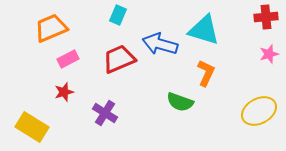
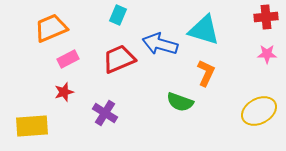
pink star: moved 2 px left; rotated 18 degrees clockwise
yellow rectangle: moved 1 px up; rotated 36 degrees counterclockwise
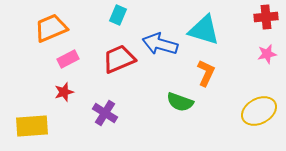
pink star: rotated 12 degrees counterclockwise
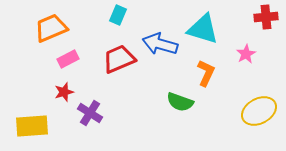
cyan triangle: moved 1 px left, 1 px up
pink star: moved 21 px left; rotated 18 degrees counterclockwise
purple cross: moved 15 px left
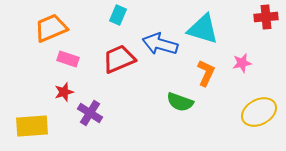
pink star: moved 4 px left, 9 px down; rotated 18 degrees clockwise
pink rectangle: rotated 45 degrees clockwise
yellow ellipse: moved 1 px down
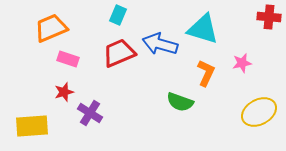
red cross: moved 3 px right; rotated 10 degrees clockwise
red trapezoid: moved 6 px up
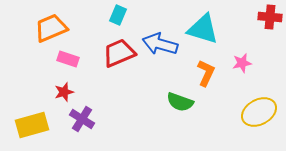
red cross: moved 1 px right
purple cross: moved 8 px left, 6 px down
yellow rectangle: moved 1 px up; rotated 12 degrees counterclockwise
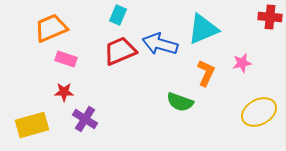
cyan triangle: rotated 40 degrees counterclockwise
red trapezoid: moved 1 px right, 2 px up
pink rectangle: moved 2 px left
red star: rotated 18 degrees clockwise
purple cross: moved 3 px right
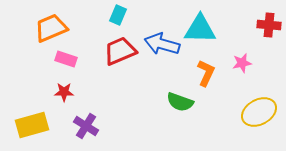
red cross: moved 1 px left, 8 px down
cyan triangle: moved 3 px left; rotated 24 degrees clockwise
blue arrow: moved 2 px right
purple cross: moved 1 px right, 7 px down
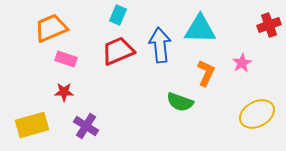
red cross: rotated 25 degrees counterclockwise
blue arrow: moved 2 px left, 1 px down; rotated 68 degrees clockwise
red trapezoid: moved 2 px left
pink star: rotated 18 degrees counterclockwise
yellow ellipse: moved 2 px left, 2 px down
